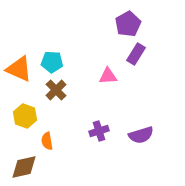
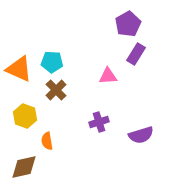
purple cross: moved 9 px up
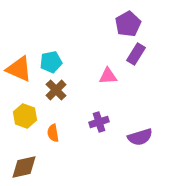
cyan pentagon: moved 1 px left; rotated 15 degrees counterclockwise
purple semicircle: moved 1 px left, 2 px down
orange semicircle: moved 6 px right, 8 px up
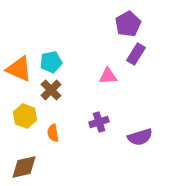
brown cross: moved 5 px left
